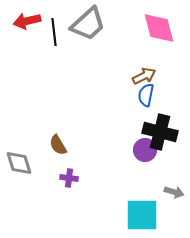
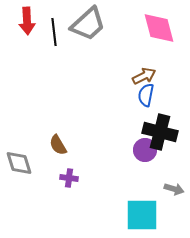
red arrow: rotated 80 degrees counterclockwise
gray arrow: moved 3 px up
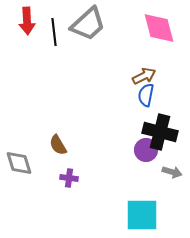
purple circle: moved 1 px right
gray arrow: moved 2 px left, 17 px up
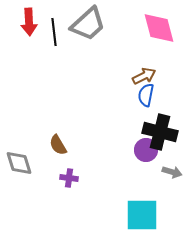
red arrow: moved 2 px right, 1 px down
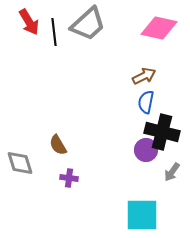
red arrow: rotated 28 degrees counterclockwise
pink diamond: rotated 63 degrees counterclockwise
blue semicircle: moved 7 px down
black cross: moved 2 px right
gray diamond: moved 1 px right
gray arrow: rotated 108 degrees clockwise
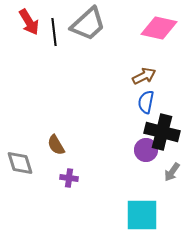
brown semicircle: moved 2 px left
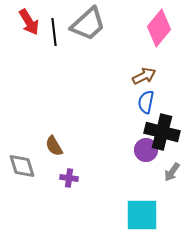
pink diamond: rotated 63 degrees counterclockwise
brown semicircle: moved 2 px left, 1 px down
gray diamond: moved 2 px right, 3 px down
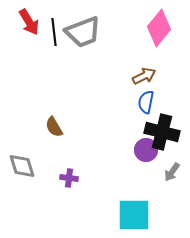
gray trapezoid: moved 5 px left, 8 px down; rotated 21 degrees clockwise
brown semicircle: moved 19 px up
cyan square: moved 8 px left
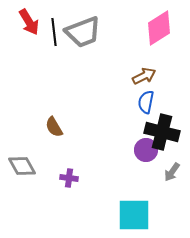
pink diamond: rotated 18 degrees clockwise
gray diamond: rotated 12 degrees counterclockwise
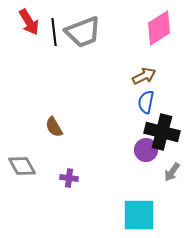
cyan square: moved 5 px right
